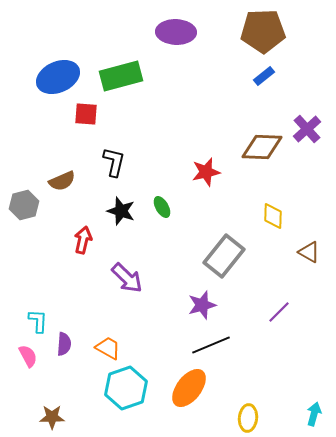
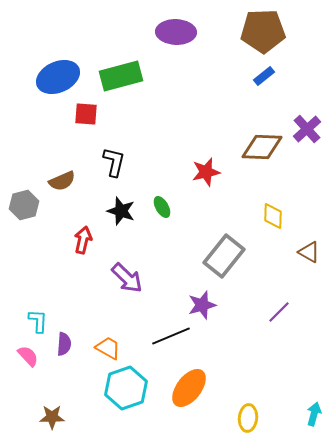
black line: moved 40 px left, 9 px up
pink semicircle: rotated 15 degrees counterclockwise
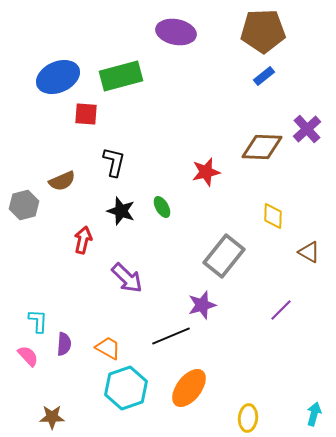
purple ellipse: rotated 9 degrees clockwise
purple line: moved 2 px right, 2 px up
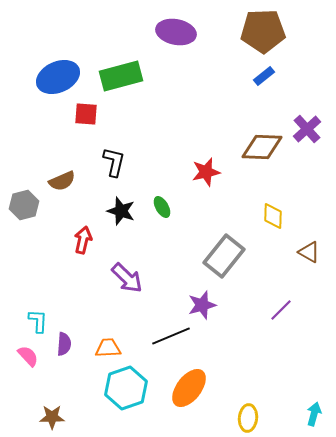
orange trapezoid: rotated 32 degrees counterclockwise
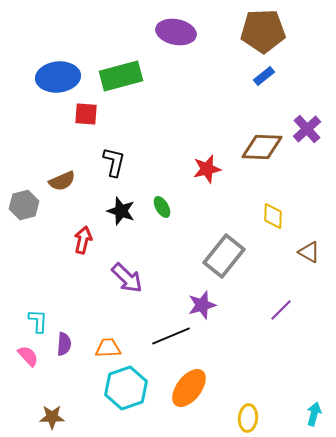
blue ellipse: rotated 18 degrees clockwise
red star: moved 1 px right, 3 px up
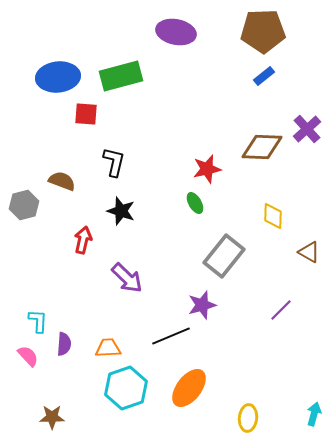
brown semicircle: rotated 136 degrees counterclockwise
green ellipse: moved 33 px right, 4 px up
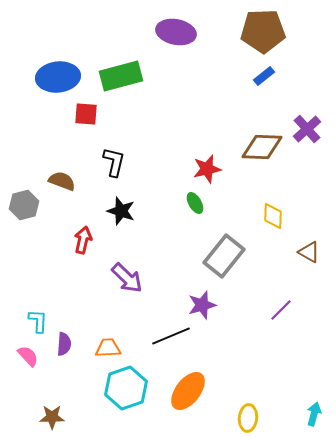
orange ellipse: moved 1 px left, 3 px down
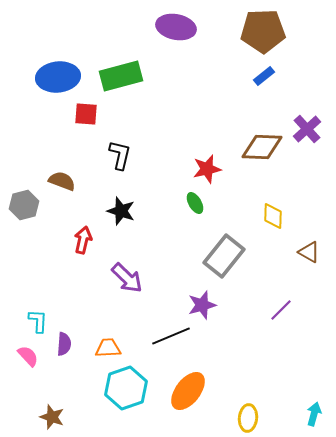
purple ellipse: moved 5 px up
black L-shape: moved 6 px right, 7 px up
brown star: rotated 20 degrees clockwise
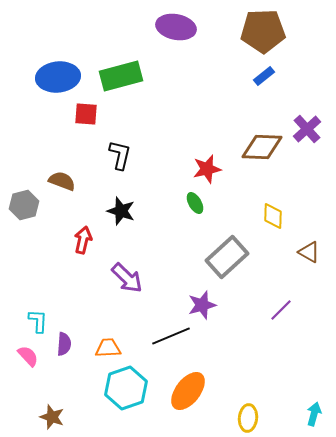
gray rectangle: moved 3 px right, 1 px down; rotated 9 degrees clockwise
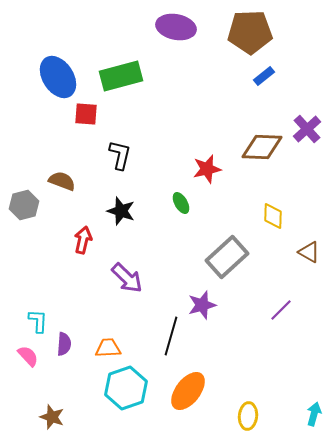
brown pentagon: moved 13 px left, 1 px down
blue ellipse: rotated 63 degrees clockwise
green ellipse: moved 14 px left
black line: rotated 51 degrees counterclockwise
yellow ellipse: moved 2 px up
